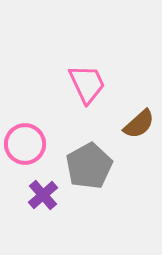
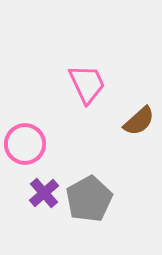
brown semicircle: moved 3 px up
gray pentagon: moved 33 px down
purple cross: moved 1 px right, 2 px up
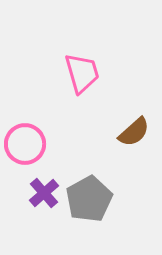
pink trapezoid: moved 5 px left, 11 px up; rotated 9 degrees clockwise
brown semicircle: moved 5 px left, 11 px down
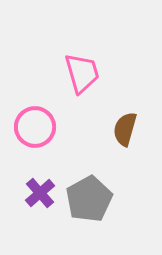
brown semicircle: moved 9 px left, 3 px up; rotated 148 degrees clockwise
pink circle: moved 10 px right, 17 px up
purple cross: moved 4 px left
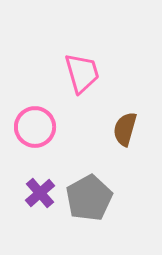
gray pentagon: moved 1 px up
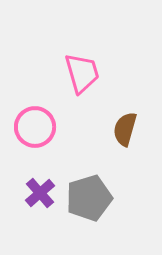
gray pentagon: rotated 12 degrees clockwise
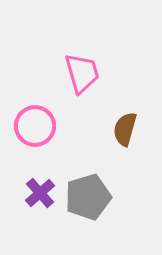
pink circle: moved 1 px up
gray pentagon: moved 1 px left, 1 px up
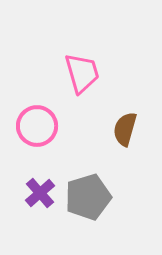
pink circle: moved 2 px right
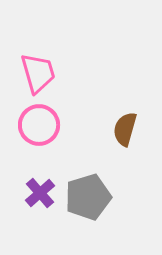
pink trapezoid: moved 44 px left
pink circle: moved 2 px right, 1 px up
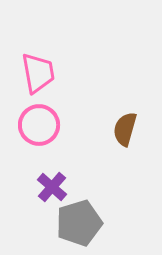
pink trapezoid: rotated 6 degrees clockwise
purple cross: moved 12 px right, 6 px up; rotated 8 degrees counterclockwise
gray pentagon: moved 9 px left, 26 px down
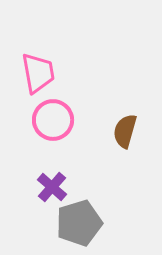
pink circle: moved 14 px right, 5 px up
brown semicircle: moved 2 px down
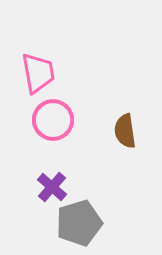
brown semicircle: rotated 24 degrees counterclockwise
